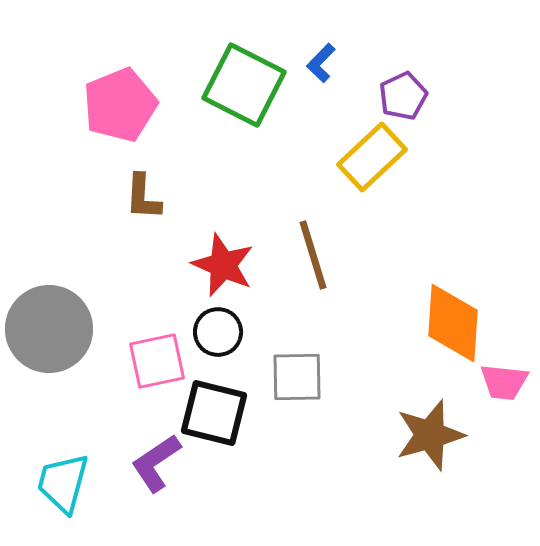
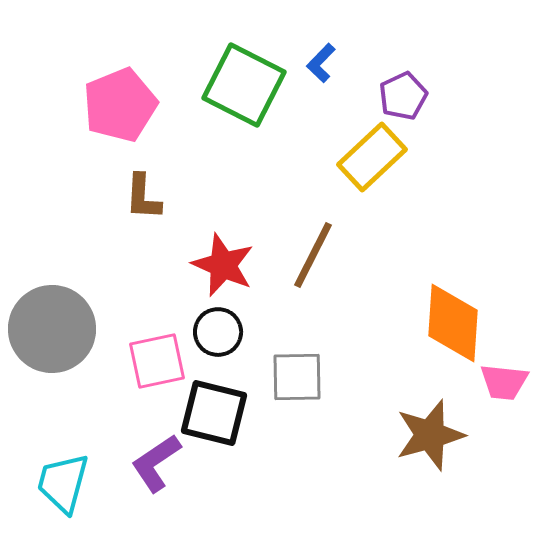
brown line: rotated 44 degrees clockwise
gray circle: moved 3 px right
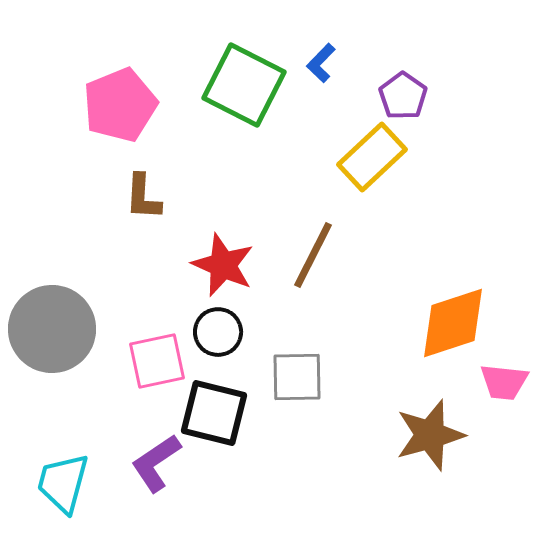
purple pentagon: rotated 12 degrees counterclockwise
orange diamond: rotated 68 degrees clockwise
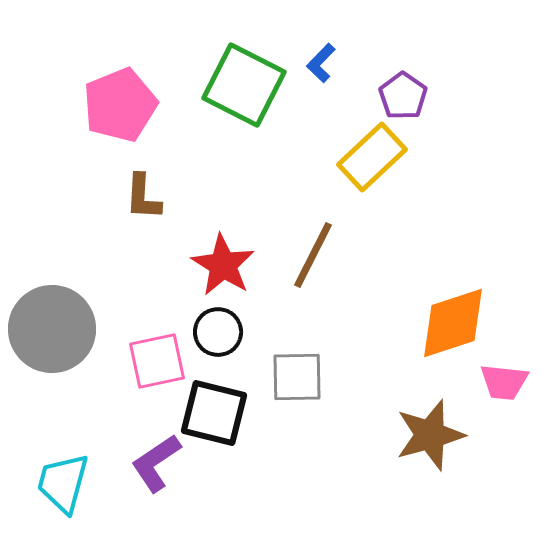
red star: rotated 8 degrees clockwise
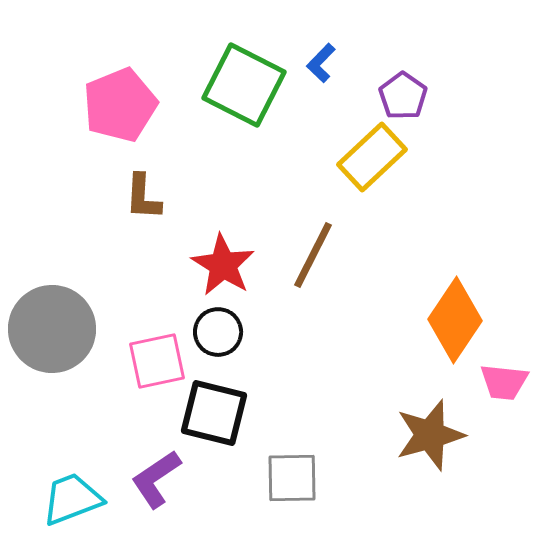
orange diamond: moved 2 px right, 3 px up; rotated 38 degrees counterclockwise
gray square: moved 5 px left, 101 px down
purple L-shape: moved 16 px down
cyan trapezoid: moved 9 px right, 16 px down; rotated 54 degrees clockwise
